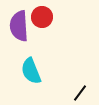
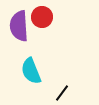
black line: moved 18 px left
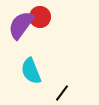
red circle: moved 2 px left
purple semicircle: moved 2 px right, 1 px up; rotated 40 degrees clockwise
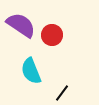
red circle: moved 12 px right, 18 px down
purple semicircle: rotated 88 degrees clockwise
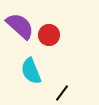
purple semicircle: moved 1 px left, 1 px down; rotated 8 degrees clockwise
red circle: moved 3 px left
